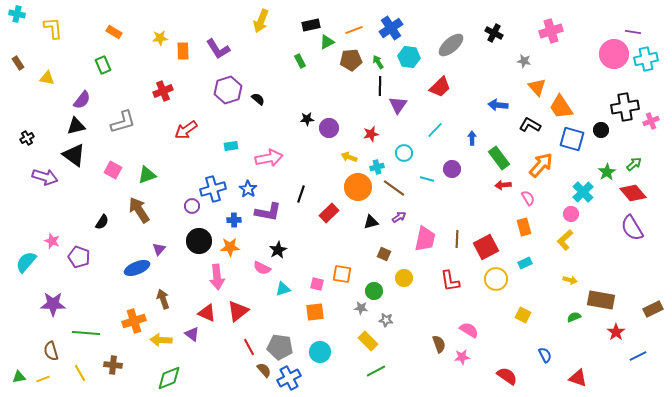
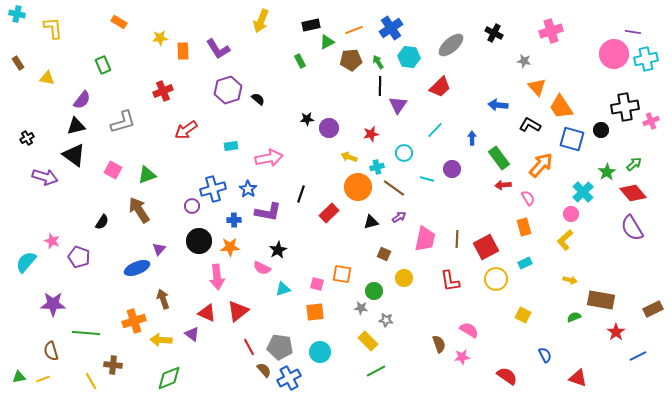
orange rectangle at (114, 32): moved 5 px right, 10 px up
yellow line at (80, 373): moved 11 px right, 8 px down
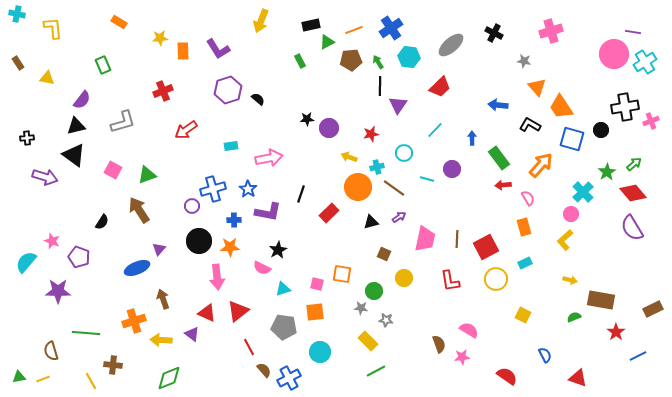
cyan cross at (646, 59): moved 1 px left, 3 px down; rotated 20 degrees counterclockwise
black cross at (27, 138): rotated 24 degrees clockwise
purple star at (53, 304): moved 5 px right, 13 px up
gray pentagon at (280, 347): moved 4 px right, 20 px up
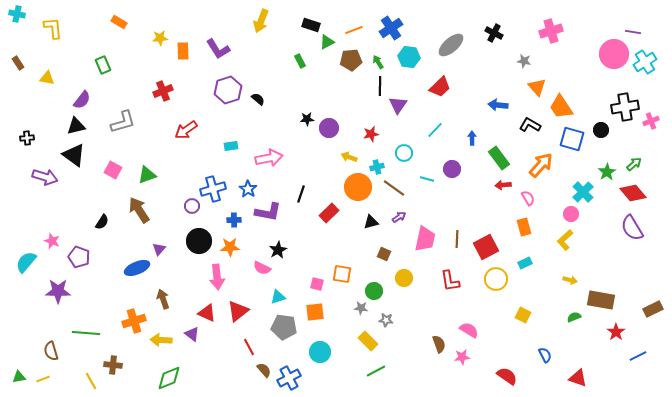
black rectangle at (311, 25): rotated 30 degrees clockwise
cyan triangle at (283, 289): moved 5 px left, 8 px down
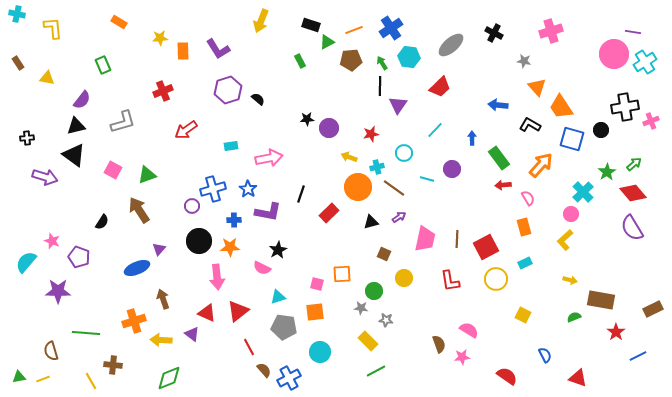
green arrow at (378, 62): moved 4 px right, 1 px down
orange square at (342, 274): rotated 12 degrees counterclockwise
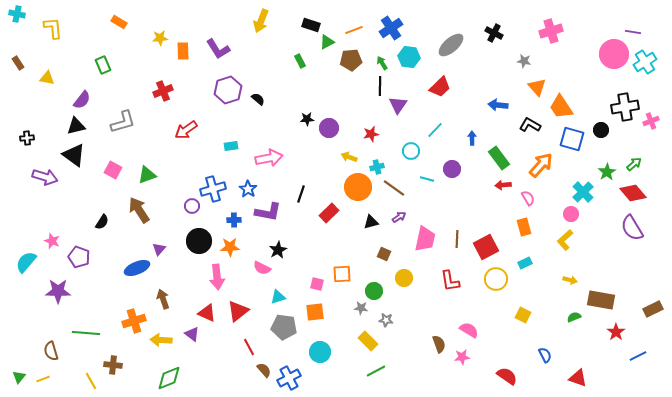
cyan circle at (404, 153): moved 7 px right, 2 px up
green triangle at (19, 377): rotated 40 degrees counterclockwise
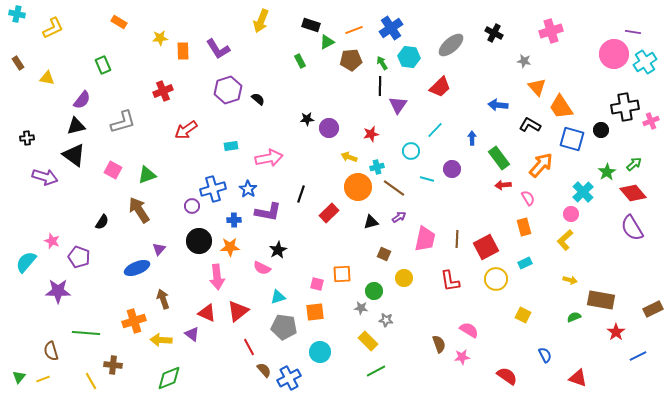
yellow L-shape at (53, 28): rotated 70 degrees clockwise
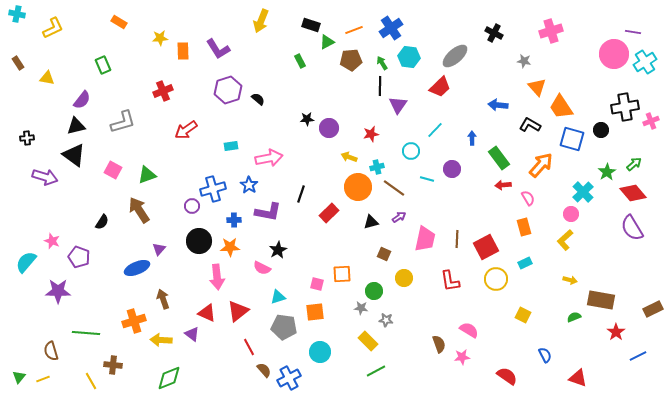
gray ellipse at (451, 45): moved 4 px right, 11 px down
blue star at (248, 189): moved 1 px right, 4 px up
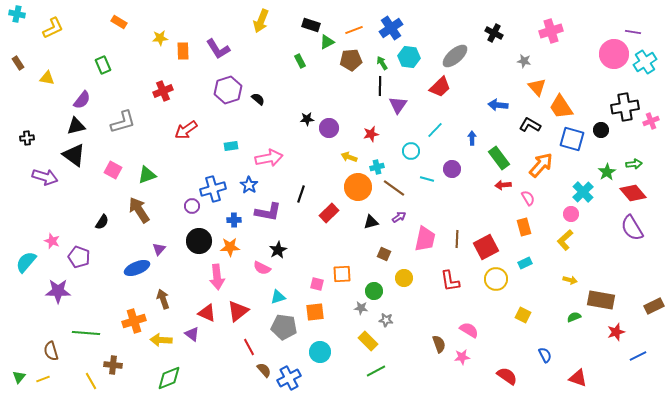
green arrow at (634, 164): rotated 35 degrees clockwise
brown rectangle at (653, 309): moved 1 px right, 3 px up
red star at (616, 332): rotated 18 degrees clockwise
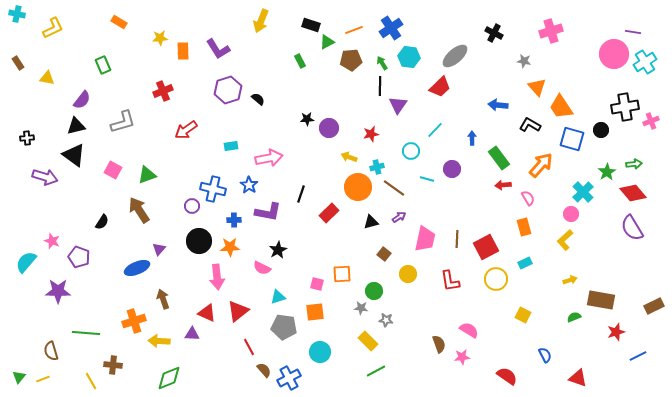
blue cross at (213, 189): rotated 30 degrees clockwise
brown square at (384, 254): rotated 16 degrees clockwise
yellow circle at (404, 278): moved 4 px right, 4 px up
yellow arrow at (570, 280): rotated 32 degrees counterclockwise
purple triangle at (192, 334): rotated 35 degrees counterclockwise
yellow arrow at (161, 340): moved 2 px left, 1 px down
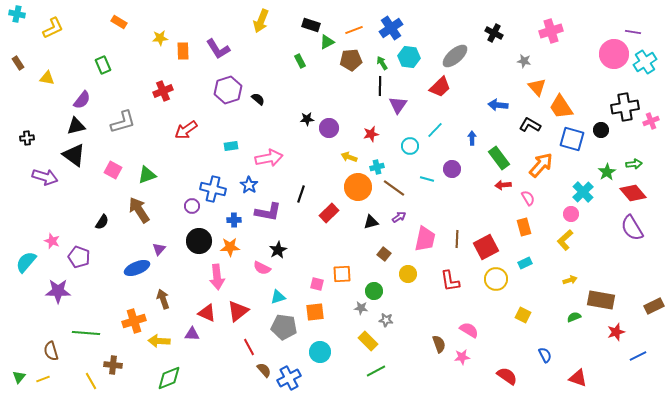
cyan circle at (411, 151): moved 1 px left, 5 px up
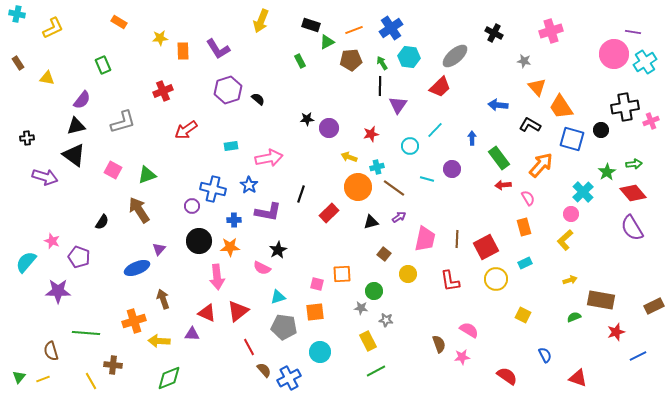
yellow rectangle at (368, 341): rotated 18 degrees clockwise
